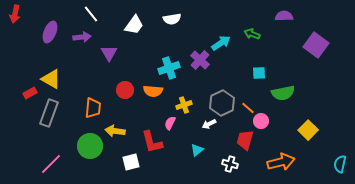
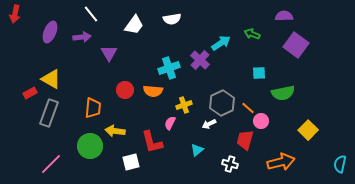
purple square: moved 20 px left
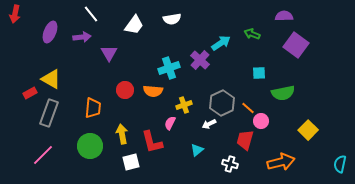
yellow arrow: moved 7 px right, 3 px down; rotated 72 degrees clockwise
pink line: moved 8 px left, 9 px up
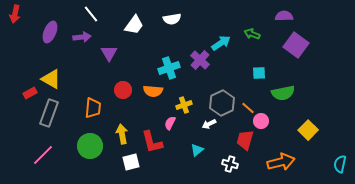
red circle: moved 2 px left
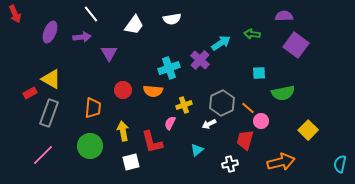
red arrow: rotated 36 degrees counterclockwise
green arrow: rotated 14 degrees counterclockwise
yellow arrow: moved 1 px right, 3 px up
white cross: rotated 28 degrees counterclockwise
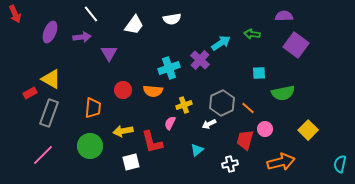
pink circle: moved 4 px right, 8 px down
yellow arrow: rotated 90 degrees counterclockwise
